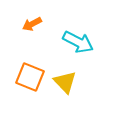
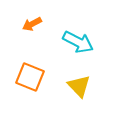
yellow triangle: moved 14 px right, 4 px down
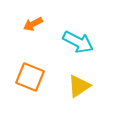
orange arrow: moved 1 px right
yellow triangle: rotated 40 degrees clockwise
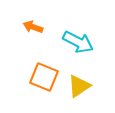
orange arrow: moved 3 px down; rotated 48 degrees clockwise
orange square: moved 14 px right
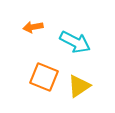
orange arrow: rotated 30 degrees counterclockwise
cyan arrow: moved 3 px left
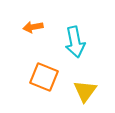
cyan arrow: rotated 52 degrees clockwise
yellow triangle: moved 6 px right, 5 px down; rotated 20 degrees counterclockwise
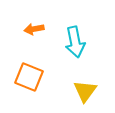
orange arrow: moved 1 px right, 2 px down
orange square: moved 15 px left
